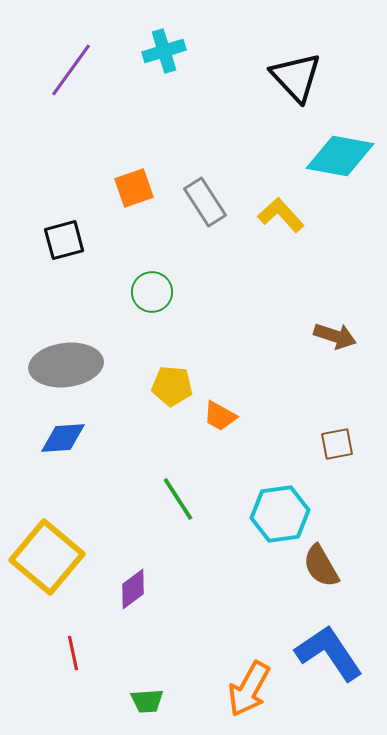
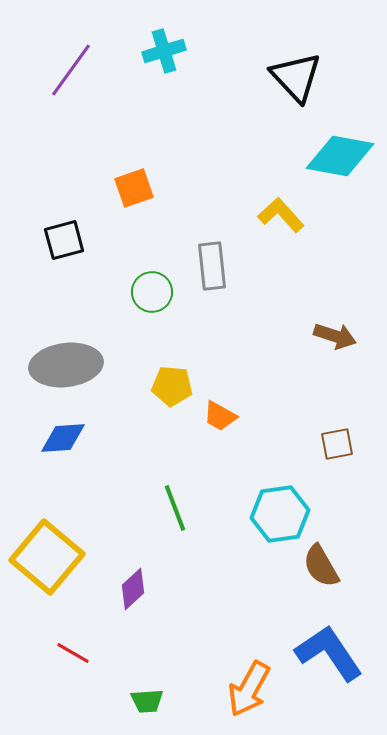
gray rectangle: moved 7 px right, 64 px down; rotated 27 degrees clockwise
green line: moved 3 px left, 9 px down; rotated 12 degrees clockwise
purple diamond: rotated 6 degrees counterclockwise
red line: rotated 48 degrees counterclockwise
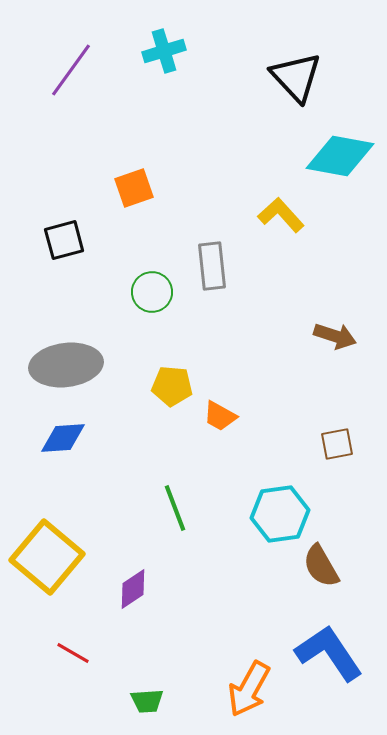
purple diamond: rotated 9 degrees clockwise
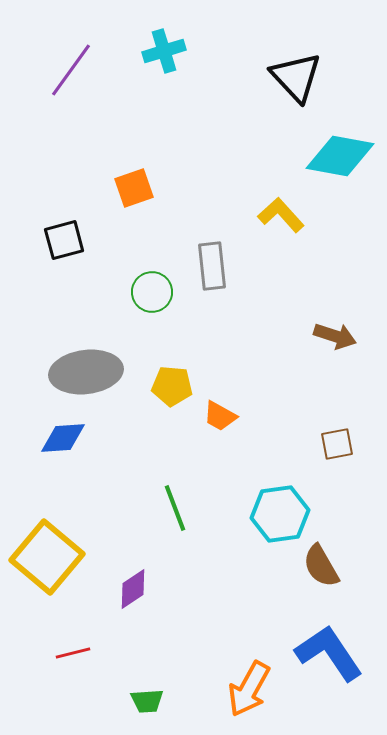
gray ellipse: moved 20 px right, 7 px down
red line: rotated 44 degrees counterclockwise
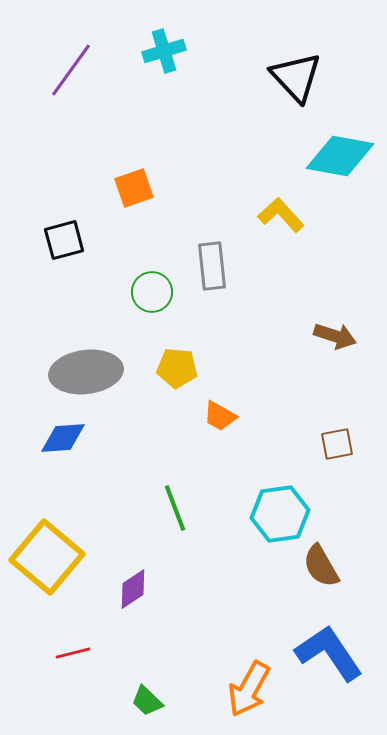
yellow pentagon: moved 5 px right, 18 px up
green trapezoid: rotated 48 degrees clockwise
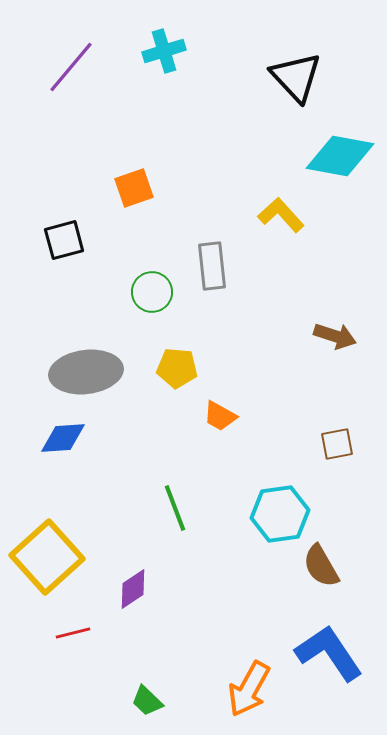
purple line: moved 3 px up; rotated 4 degrees clockwise
yellow square: rotated 8 degrees clockwise
red line: moved 20 px up
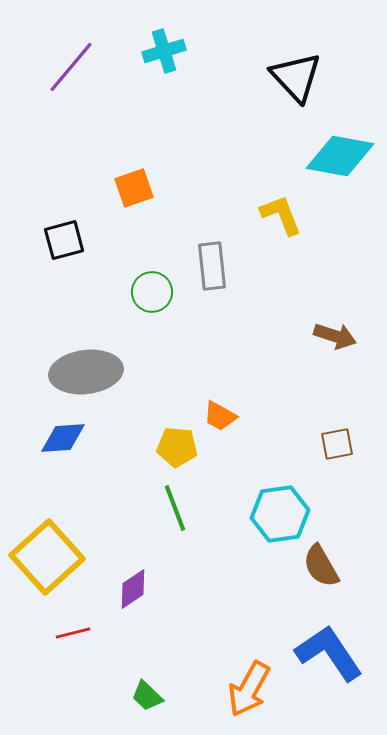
yellow L-shape: rotated 21 degrees clockwise
yellow pentagon: moved 79 px down
green trapezoid: moved 5 px up
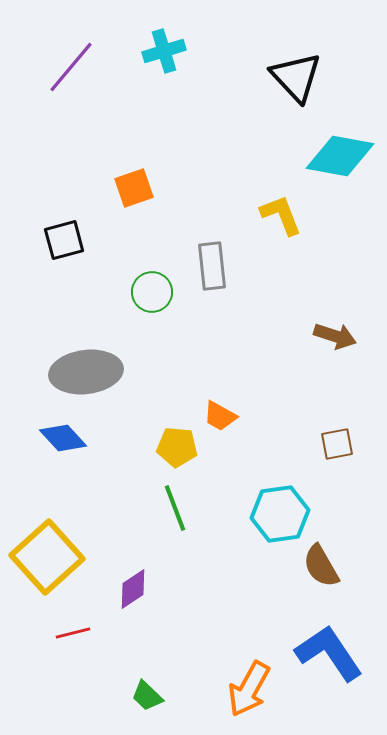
blue diamond: rotated 51 degrees clockwise
